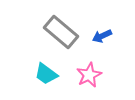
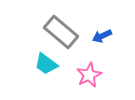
cyan trapezoid: moved 10 px up
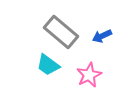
cyan trapezoid: moved 2 px right, 1 px down
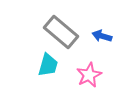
blue arrow: rotated 42 degrees clockwise
cyan trapezoid: rotated 110 degrees counterclockwise
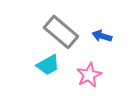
cyan trapezoid: rotated 45 degrees clockwise
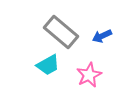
blue arrow: rotated 42 degrees counterclockwise
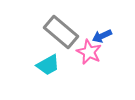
pink star: moved 23 px up; rotated 20 degrees counterclockwise
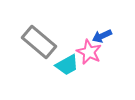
gray rectangle: moved 22 px left, 10 px down
cyan trapezoid: moved 19 px right
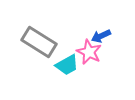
blue arrow: moved 1 px left
gray rectangle: rotated 8 degrees counterclockwise
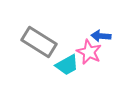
blue arrow: rotated 30 degrees clockwise
